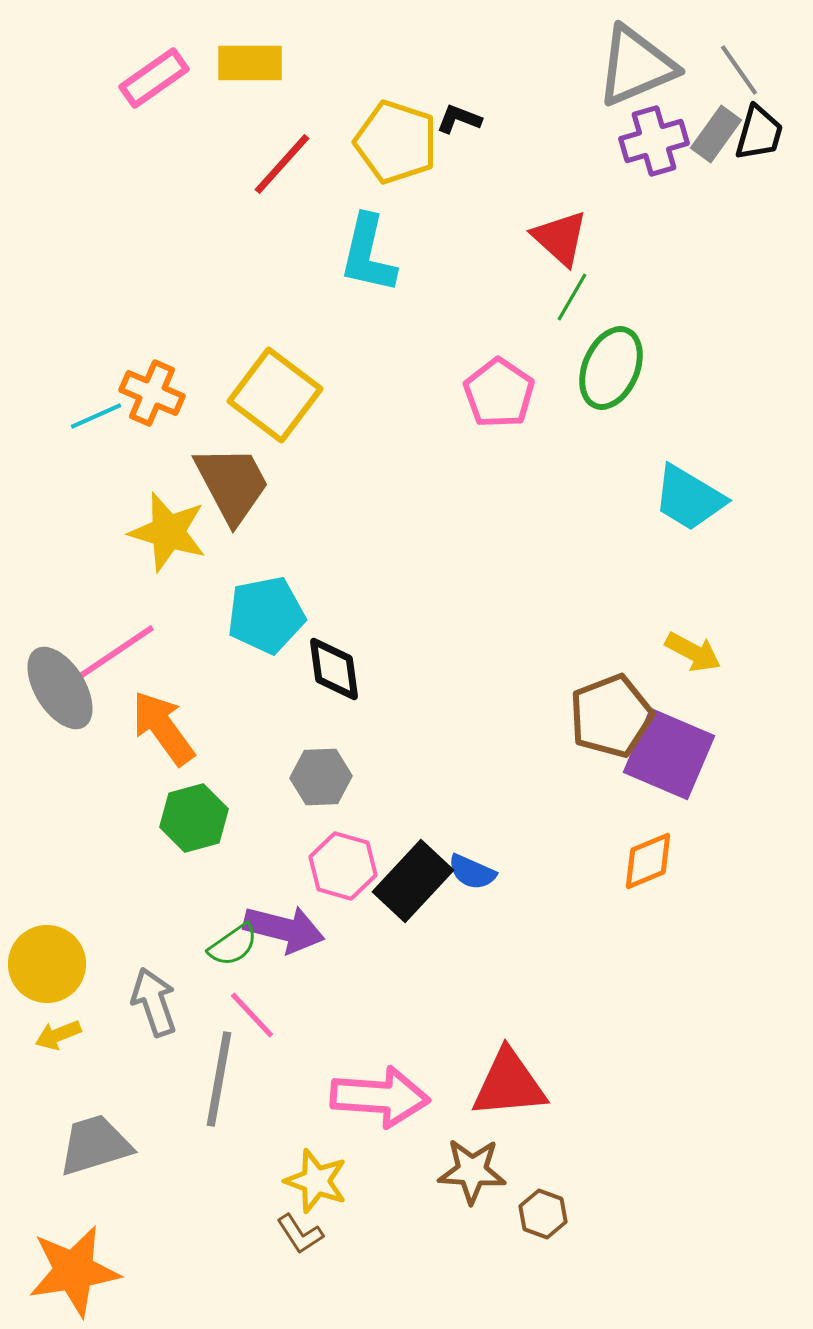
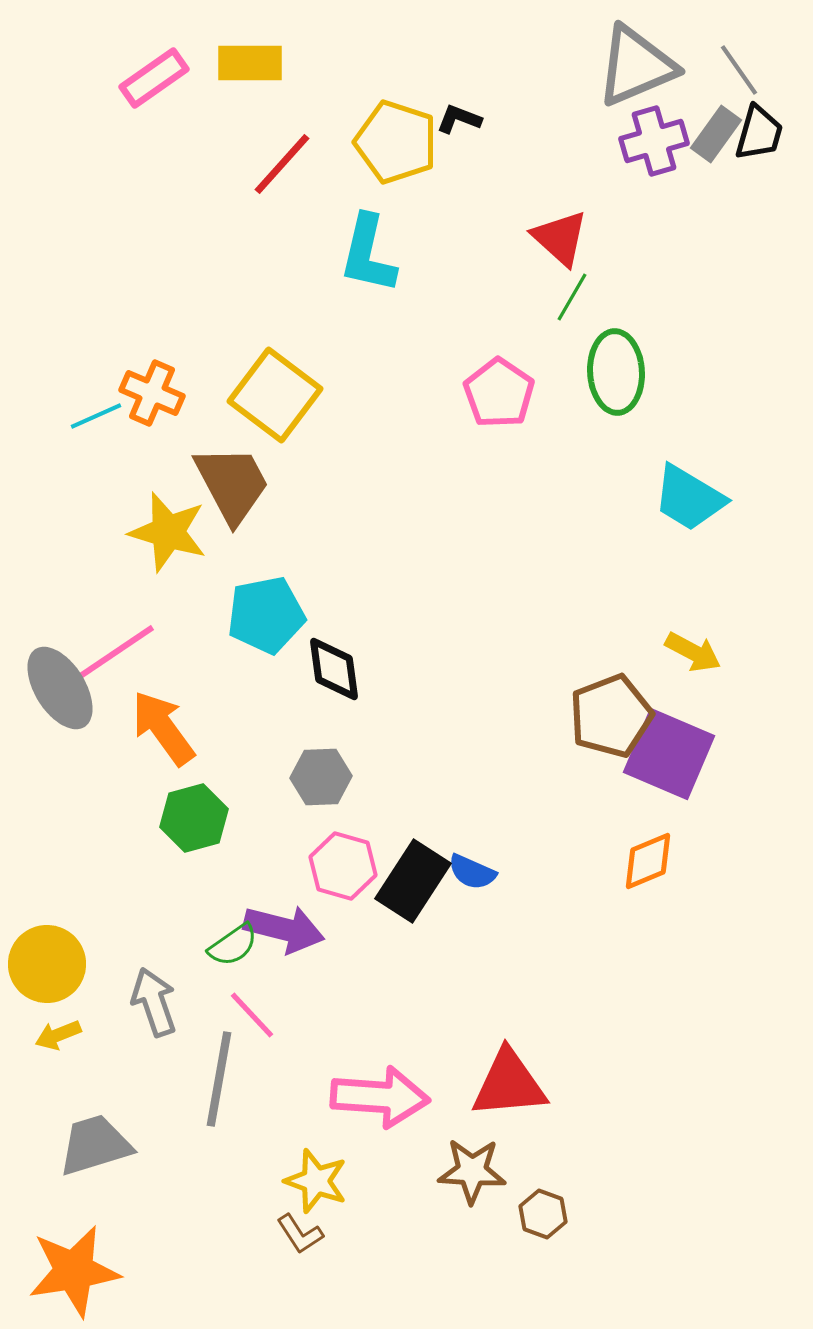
green ellipse at (611, 368): moved 5 px right, 4 px down; rotated 26 degrees counterclockwise
black rectangle at (413, 881): rotated 10 degrees counterclockwise
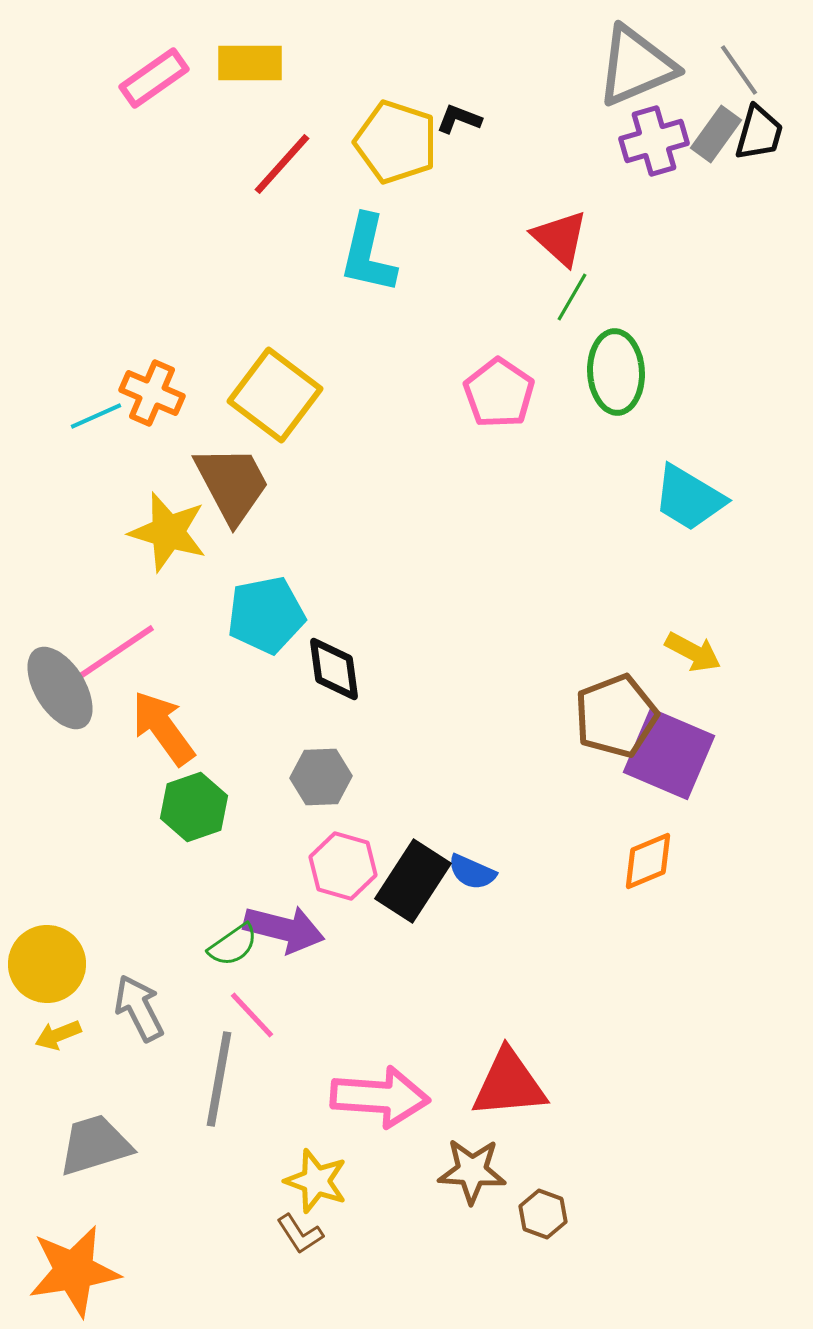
brown pentagon at (611, 716): moved 5 px right
green hexagon at (194, 818): moved 11 px up; rotated 4 degrees counterclockwise
gray arrow at (154, 1002): moved 15 px left, 6 px down; rotated 8 degrees counterclockwise
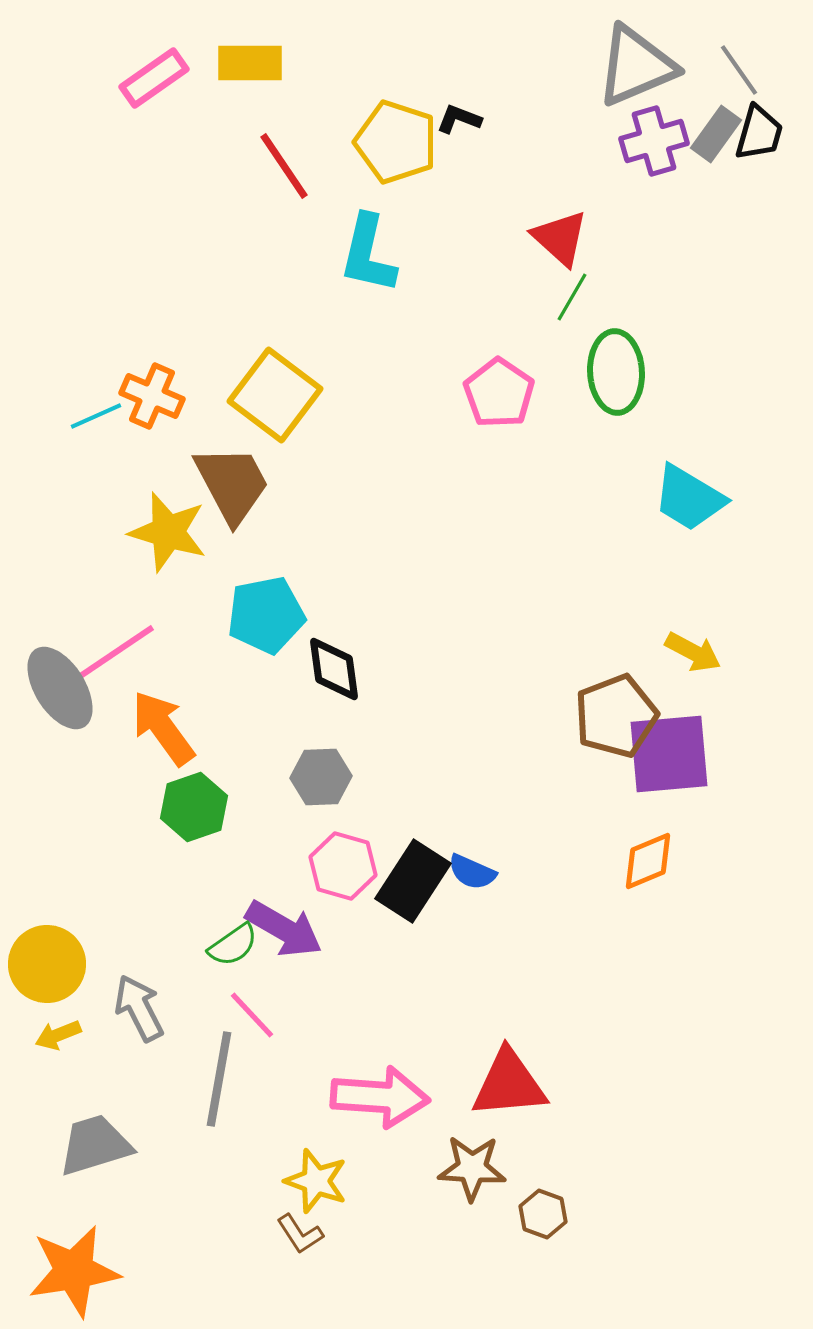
red line at (282, 164): moved 2 px right, 2 px down; rotated 76 degrees counterclockwise
orange cross at (152, 393): moved 3 px down
purple square at (669, 754): rotated 28 degrees counterclockwise
purple arrow at (284, 929): rotated 16 degrees clockwise
brown star at (472, 1171): moved 3 px up
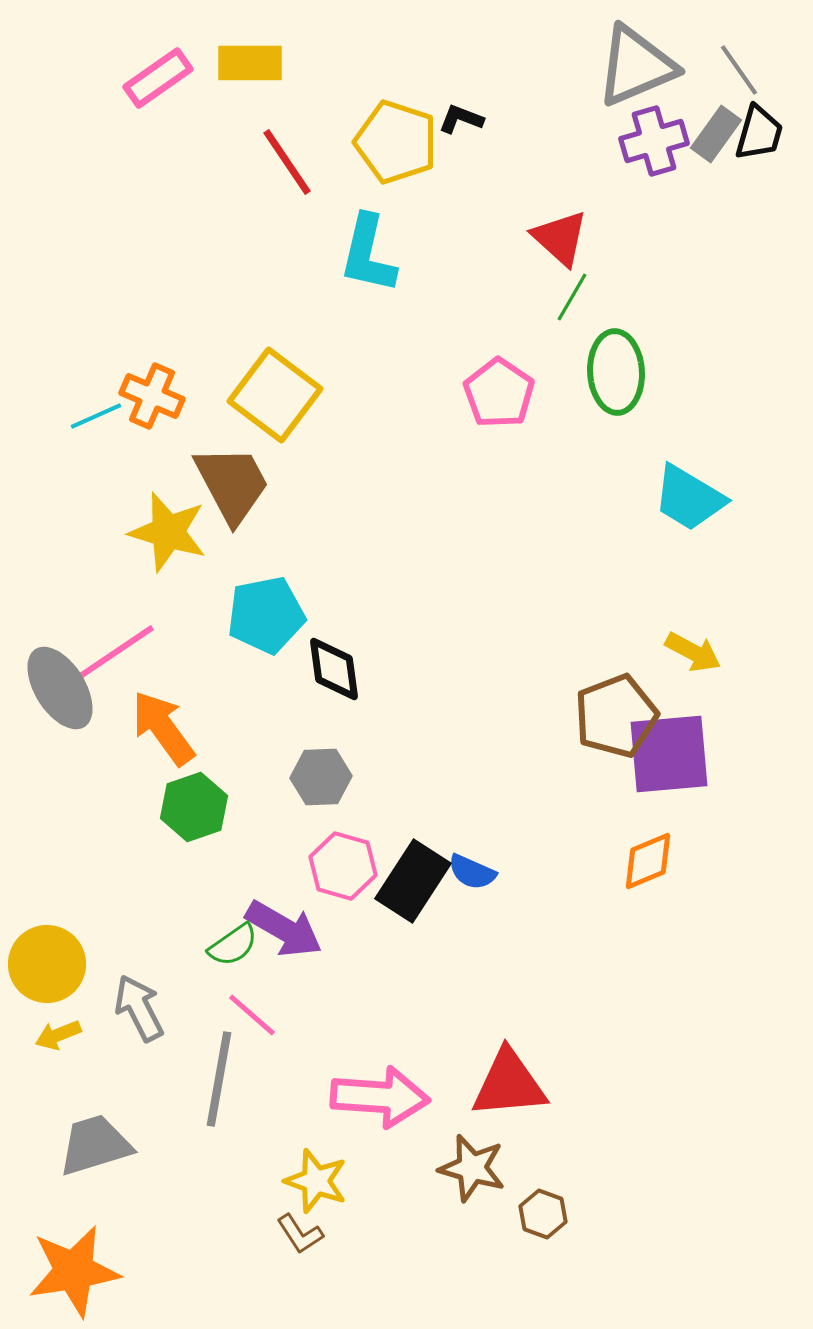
pink rectangle at (154, 78): moved 4 px right
black L-shape at (459, 119): moved 2 px right
red line at (284, 166): moved 3 px right, 4 px up
pink line at (252, 1015): rotated 6 degrees counterclockwise
brown star at (472, 1168): rotated 12 degrees clockwise
